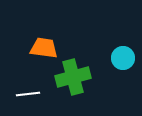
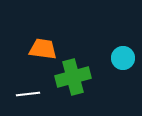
orange trapezoid: moved 1 px left, 1 px down
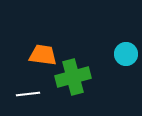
orange trapezoid: moved 6 px down
cyan circle: moved 3 px right, 4 px up
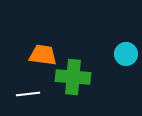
green cross: rotated 20 degrees clockwise
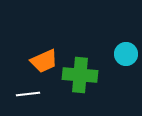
orange trapezoid: moved 1 px right, 6 px down; rotated 148 degrees clockwise
green cross: moved 7 px right, 2 px up
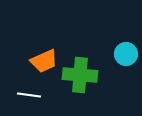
white line: moved 1 px right, 1 px down; rotated 15 degrees clockwise
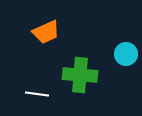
orange trapezoid: moved 2 px right, 29 px up
white line: moved 8 px right, 1 px up
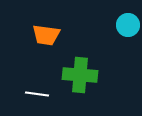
orange trapezoid: moved 3 px down; rotated 32 degrees clockwise
cyan circle: moved 2 px right, 29 px up
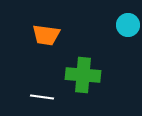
green cross: moved 3 px right
white line: moved 5 px right, 3 px down
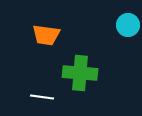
green cross: moved 3 px left, 2 px up
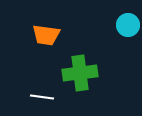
green cross: rotated 12 degrees counterclockwise
